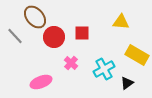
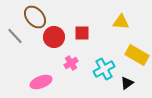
pink cross: rotated 16 degrees clockwise
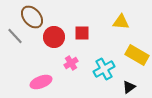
brown ellipse: moved 3 px left
black triangle: moved 2 px right, 4 px down
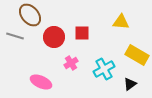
brown ellipse: moved 2 px left, 2 px up
gray line: rotated 30 degrees counterclockwise
pink ellipse: rotated 45 degrees clockwise
black triangle: moved 1 px right, 3 px up
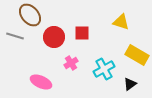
yellow triangle: rotated 12 degrees clockwise
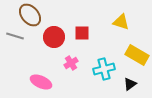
cyan cross: rotated 15 degrees clockwise
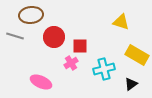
brown ellipse: moved 1 px right; rotated 55 degrees counterclockwise
red square: moved 2 px left, 13 px down
black triangle: moved 1 px right
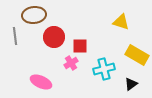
brown ellipse: moved 3 px right
gray line: rotated 66 degrees clockwise
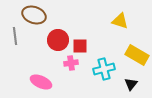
brown ellipse: rotated 25 degrees clockwise
yellow triangle: moved 1 px left, 1 px up
red circle: moved 4 px right, 3 px down
pink cross: rotated 24 degrees clockwise
black triangle: rotated 16 degrees counterclockwise
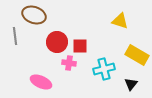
red circle: moved 1 px left, 2 px down
pink cross: moved 2 px left; rotated 16 degrees clockwise
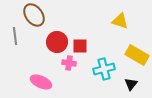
brown ellipse: rotated 35 degrees clockwise
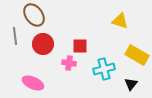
red circle: moved 14 px left, 2 px down
pink ellipse: moved 8 px left, 1 px down
